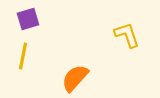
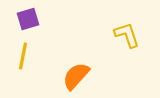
orange semicircle: moved 1 px right, 2 px up
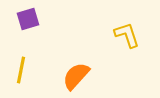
yellow line: moved 2 px left, 14 px down
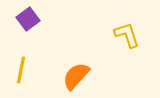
purple square: rotated 20 degrees counterclockwise
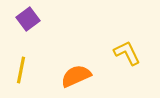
yellow L-shape: moved 18 px down; rotated 8 degrees counterclockwise
orange semicircle: rotated 24 degrees clockwise
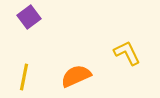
purple square: moved 1 px right, 2 px up
yellow line: moved 3 px right, 7 px down
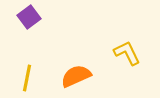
yellow line: moved 3 px right, 1 px down
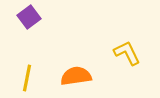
orange semicircle: rotated 16 degrees clockwise
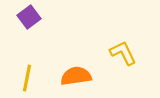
yellow L-shape: moved 4 px left
